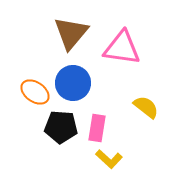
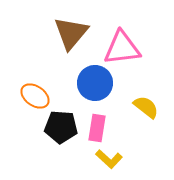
pink triangle: rotated 15 degrees counterclockwise
blue circle: moved 22 px right
orange ellipse: moved 4 px down
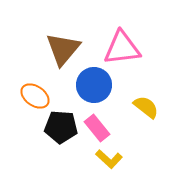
brown triangle: moved 8 px left, 16 px down
blue circle: moved 1 px left, 2 px down
pink rectangle: rotated 48 degrees counterclockwise
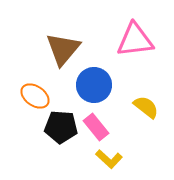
pink triangle: moved 13 px right, 8 px up
pink rectangle: moved 1 px left, 1 px up
